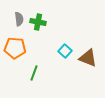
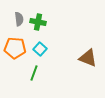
cyan square: moved 25 px left, 2 px up
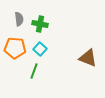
green cross: moved 2 px right, 2 px down
green line: moved 2 px up
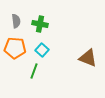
gray semicircle: moved 3 px left, 2 px down
cyan square: moved 2 px right, 1 px down
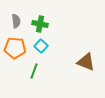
cyan square: moved 1 px left, 4 px up
brown triangle: moved 2 px left, 4 px down
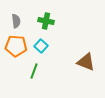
green cross: moved 6 px right, 3 px up
orange pentagon: moved 1 px right, 2 px up
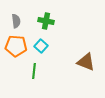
green line: rotated 14 degrees counterclockwise
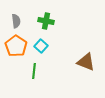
orange pentagon: rotated 30 degrees clockwise
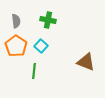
green cross: moved 2 px right, 1 px up
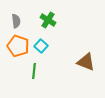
green cross: rotated 21 degrees clockwise
orange pentagon: moved 2 px right; rotated 15 degrees counterclockwise
